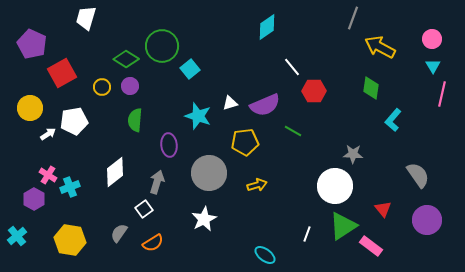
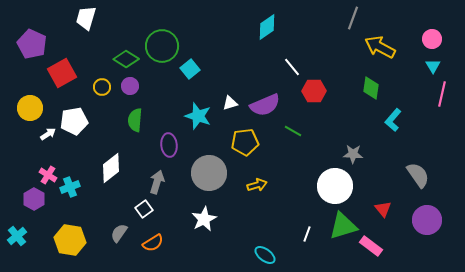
white diamond at (115, 172): moved 4 px left, 4 px up
green triangle at (343, 226): rotated 16 degrees clockwise
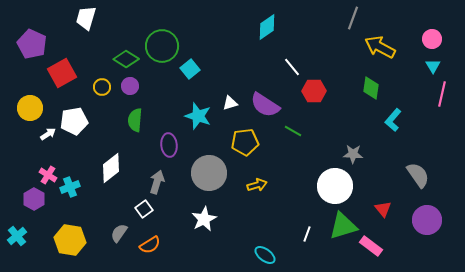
purple semicircle at (265, 105): rotated 56 degrees clockwise
orange semicircle at (153, 243): moved 3 px left, 2 px down
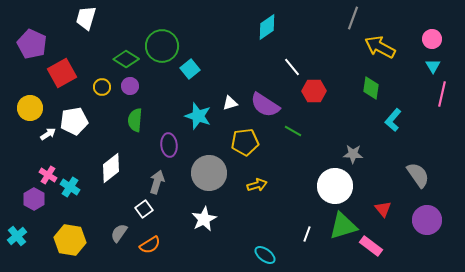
cyan cross at (70, 187): rotated 36 degrees counterclockwise
